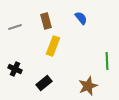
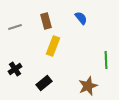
green line: moved 1 px left, 1 px up
black cross: rotated 32 degrees clockwise
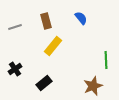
yellow rectangle: rotated 18 degrees clockwise
brown star: moved 5 px right
